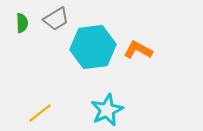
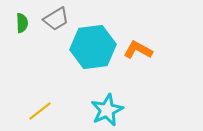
yellow line: moved 2 px up
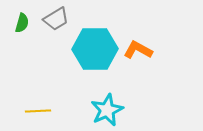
green semicircle: rotated 18 degrees clockwise
cyan hexagon: moved 2 px right, 2 px down; rotated 6 degrees clockwise
yellow line: moved 2 px left; rotated 35 degrees clockwise
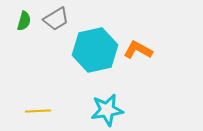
green semicircle: moved 2 px right, 2 px up
cyan hexagon: moved 1 px down; rotated 12 degrees counterclockwise
cyan star: rotated 16 degrees clockwise
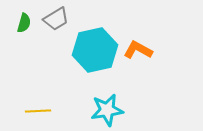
green semicircle: moved 2 px down
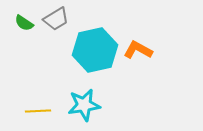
green semicircle: rotated 108 degrees clockwise
cyan star: moved 23 px left, 5 px up
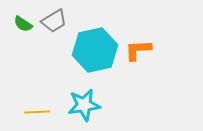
gray trapezoid: moved 2 px left, 2 px down
green semicircle: moved 1 px left, 1 px down
orange L-shape: rotated 32 degrees counterclockwise
yellow line: moved 1 px left, 1 px down
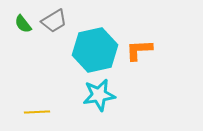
green semicircle: rotated 18 degrees clockwise
orange L-shape: moved 1 px right
cyan star: moved 15 px right, 10 px up
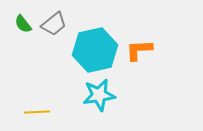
gray trapezoid: moved 3 px down; rotated 8 degrees counterclockwise
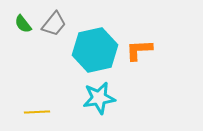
gray trapezoid: rotated 12 degrees counterclockwise
cyan star: moved 3 px down
